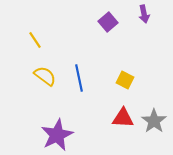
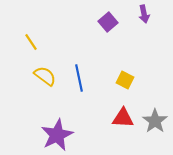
yellow line: moved 4 px left, 2 px down
gray star: moved 1 px right
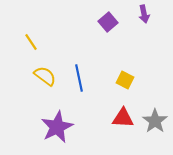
purple star: moved 8 px up
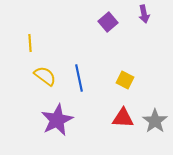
yellow line: moved 1 px left, 1 px down; rotated 30 degrees clockwise
purple star: moved 7 px up
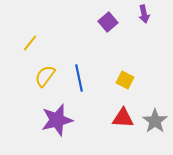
yellow line: rotated 42 degrees clockwise
yellow semicircle: rotated 90 degrees counterclockwise
purple star: rotated 12 degrees clockwise
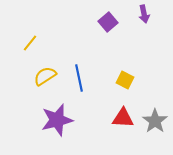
yellow semicircle: rotated 20 degrees clockwise
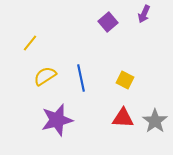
purple arrow: rotated 36 degrees clockwise
blue line: moved 2 px right
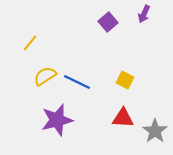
blue line: moved 4 px left, 4 px down; rotated 52 degrees counterclockwise
gray star: moved 10 px down
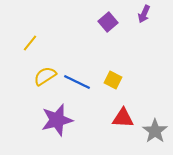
yellow square: moved 12 px left
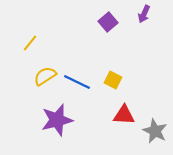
red triangle: moved 1 px right, 3 px up
gray star: rotated 10 degrees counterclockwise
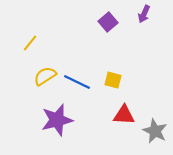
yellow square: rotated 12 degrees counterclockwise
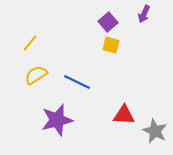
yellow semicircle: moved 9 px left, 1 px up
yellow square: moved 2 px left, 35 px up
